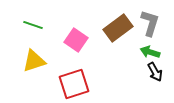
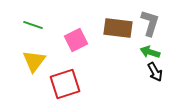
brown rectangle: rotated 44 degrees clockwise
pink square: rotated 30 degrees clockwise
yellow triangle: rotated 35 degrees counterclockwise
red square: moved 9 px left
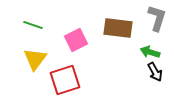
gray L-shape: moved 7 px right, 5 px up
yellow triangle: moved 1 px right, 2 px up
red square: moved 4 px up
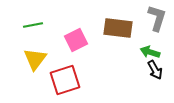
green line: rotated 30 degrees counterclockwise
black arrow: moved 2 px up
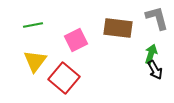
gray L-shape: rotated 32 degrees counterclockwise
green arrow: moved 1 px right, 2 px down; rotated 90 degrees clockwise
yellow triangle: moved 2 px down
red square: moved 1 px left, 2 px up; rotated 32 degrees counterclockwise
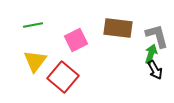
gray L-shape: moved 18 px down
red square: moved 1 px left, 1 px up
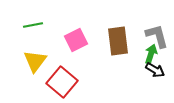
brown rectangle: moved 13 px down; rotated 76 degrees clockwise
black arrow: rotated 30 degrees counterclockwise
red square: moved 1 px left, 5 px down
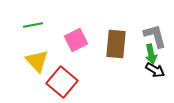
gray L-shape: moved 2 px left
brown rectangle: moved 2 px left, 3 px down; rotated 12 degrees clockwise
green arrow: rotated 150 degrees clockwise
yellow triangle: moved 2 px right; rotated 20 degrees counterclockwise
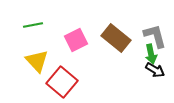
brown rectangle: moved 6 px up; rotated 56 degrees counterclockwise
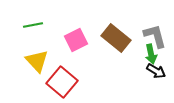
black arrow: moved 1 px right, 1 px down
